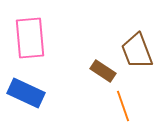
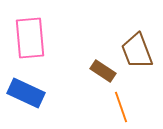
orange line: moved 2 px left, 1 px down
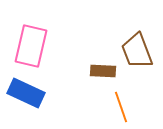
pink rectangle: moved 1 px right, 8 px down; rotated 18 degrees clockwise
brown rectangle: rotated 30 degrees counterclockwise
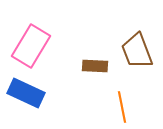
pink rectangle: rotated 18 degrees clockwise
brown rectangle: moved 8 px left, 5 px up
orange line: moved 1 px right; rotated 8 degrees clockwise
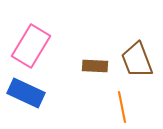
brown trapezoid: moved 9 px down
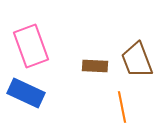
pink rectangle: rotated 51 degrees counterclockwise
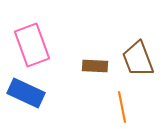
pink rectangle: moved 1 px right, 1 px up
brown trapezoid: moved 1 px right, 1 px up
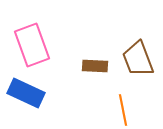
orange line: moved 1 px right, 3 px down
